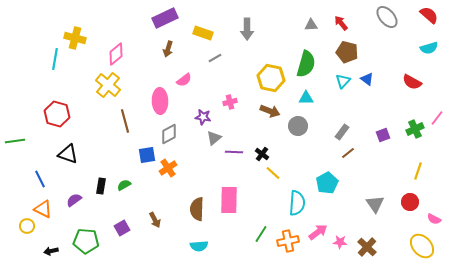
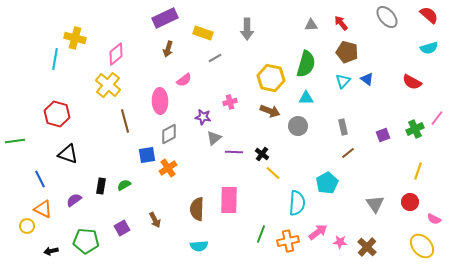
gray rectangle at (342, 132): moved 1 px right, 5 px up; rotated 49 degrees counterclockwise
green line at (261, 234): rotated 12 degrees counterclockwise
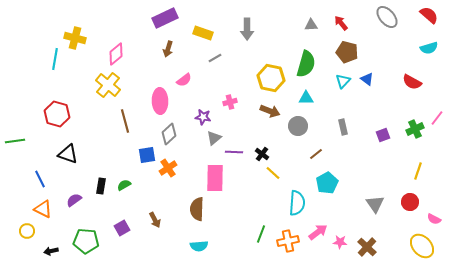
gray diamond at (169, 134): rotated 15 degrees counterclockwise
brown line at (348, 153): moved 32 px left, 1 px down
pink rectangle at (229, 200): moved 14 px left, 22 px up
yellow circle at (27, 226): moved 5 px down
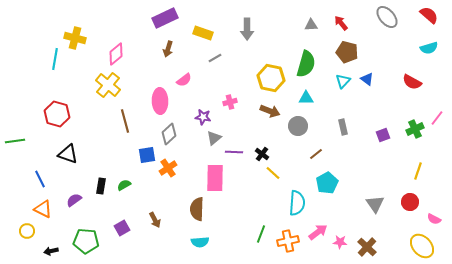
cyan semicircle at (199, 246): moved 1 px right, 4 px up
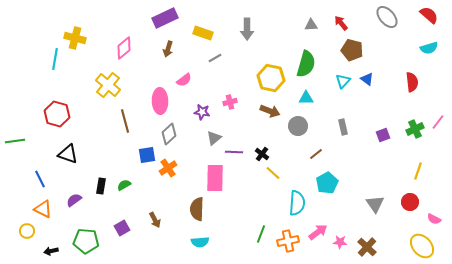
brown pentagon at (347, 52): moved 5 px right, 2 px up
pink diamond at (116, 54): moved 8 px right, 6 px up
red semicircle at (412, 82): rotated 126 degrees counterclockwise
purple star at (203, 117): moved 1 px left, 5 px up
pink line at (437, 118): moved 1 px right, 4 px down
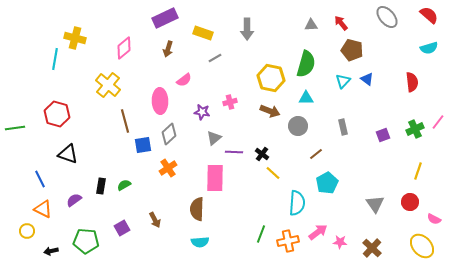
green line at (15, 141): moved 13 px up
blue square at (147, 155): moved 4 px left, 10 px up
brown cross at (367, 247): moved 5 px right, 1 px down
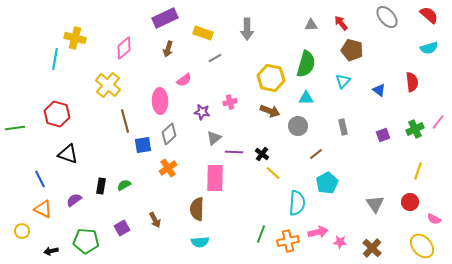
blue triangle at (367, 79): moved 12 px right, 11 px down
yellow circle at (27, 231): moved 5 px left
pink arrow at (318, 232): rotated 24 degrees clockwise
